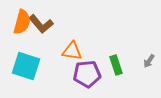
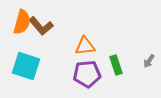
brown L-shape: moved 2 px down
orange triangle: moved 13 px right, 5 px up; rotated 15 degrees counterclockwise
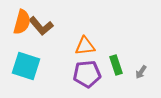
gray arrow: moved 8 px left, 11 px down
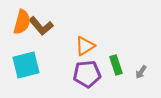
orange triangle: rotated 25 degrees counterclockwise
cyan square: moved 1 px up; rotated 32 degrees counterclockwise
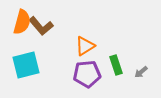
gray arrow: rotated 16 degrees clockwise
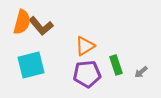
cyan square: moved 5 px right
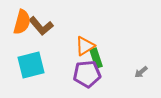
green rectangle: moved 20 px left, 7 px up
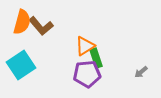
cyan square: moved 10 px left; rotated 20 degrees counterclockwise
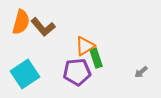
orange semicircle: moved 1 px left
brown L-shape: moved 2 px right, 1 px down
cyan square: moved 4 px right, 9 px down
purple pentagon: moved 10 px left, 2 px up
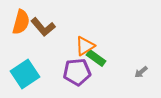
green rectangle: rotated 36 degrees counterclockwise
